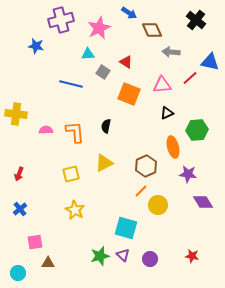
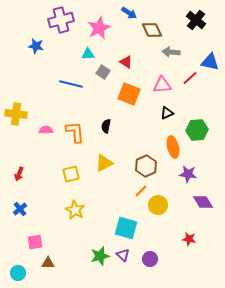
red star: moved 3 px left, 17 px up
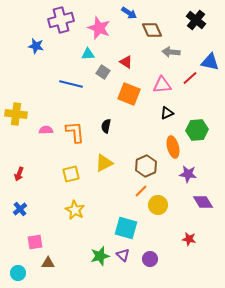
pink star: rotated 25 degrees counterclockwise
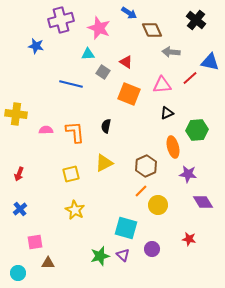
purple circle: moved 2 px right, 10 px up
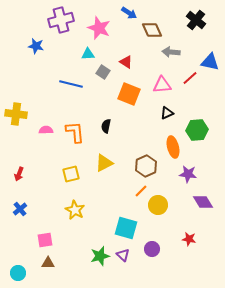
pink square: moved 10 px right, 2 px up
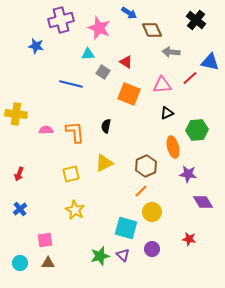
yellow circle: moved 6 px left, 7 px down
cyan circle: moved 2 px right, 10 px up
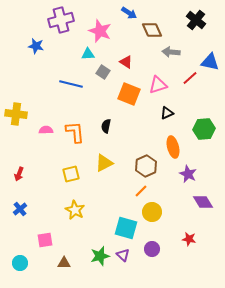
pink star: moved 1 px right, 3 px down
pink triangle: moved 4 px left; rotated 12 degrees counterclockwise
green hexagon: moved 7 px right, 1 px up
purple star: rotated 18 degrees clockwise
brown triangle: moved 16 px right
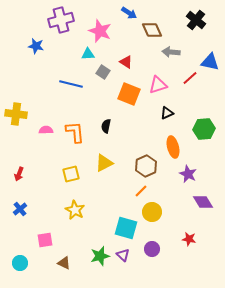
brown triangle: rotated 24 degrees clockwise
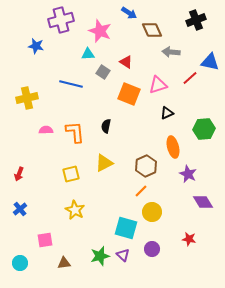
black cross: rotated 30 degrees clockwise
yellow cross: moved 11 px right, 16 px up; rotated 20 degrees counterclockwise
brown triangle: rotated 32 degrees counterclockwise
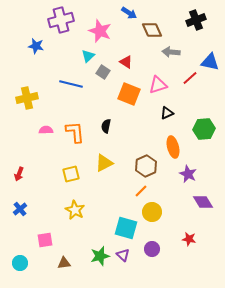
cyan triangle: moved 2 px down; rotated 40 degrees counterclockwise
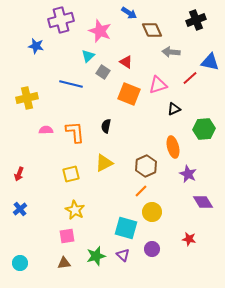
black triangle: moved 7 px right, 4 px up
pink square: moved 22 px right, 4 px up
green star: moved 4 px left
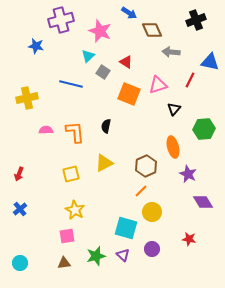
red line: moved 2 px down; rotated 21 degrees counterclockwise
black triangle: rotated 24 degrees counterclockwise
